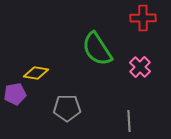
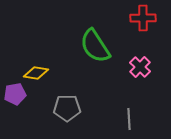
green semicircle: moved 2 px left, 3 px up
gray line: moved 2 px up
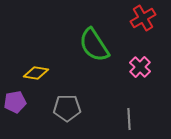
red cross: rotated 30 degrees counterclockwise
green semicircle: moved 1 px left, 1 px up
purple pentagon: moved 8 px down
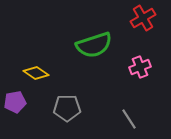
green semicircle: rotated 75 degrees counterclockwise
pink cross: rotated 25 degrees clockwise
yellow diamond: rotated 25 degrees clockwise
gray line: rotated 30 degrees counterclockwise
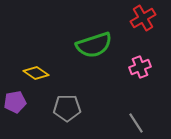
gray line: moved 7 px right, 4 px down
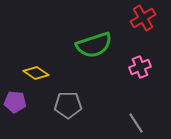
purple pentagon: rotated 15 degrees clockwise
gray pentagon: moved 1 px right, 3 px up
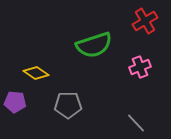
red cross: moved 2 px right, 3 px down
gray line: rotated 10 degrees counterclockwise
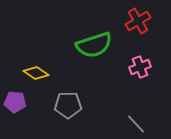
red cross: moved 7 px left
gray line: moved 1 px down
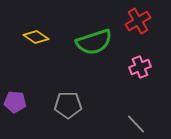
green semicircle: moved 3 px up
yellow diamond: moved 36 px up
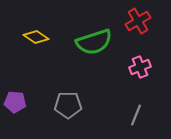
gray line: moved 9 px up; rotated 65 degrees clockwise
